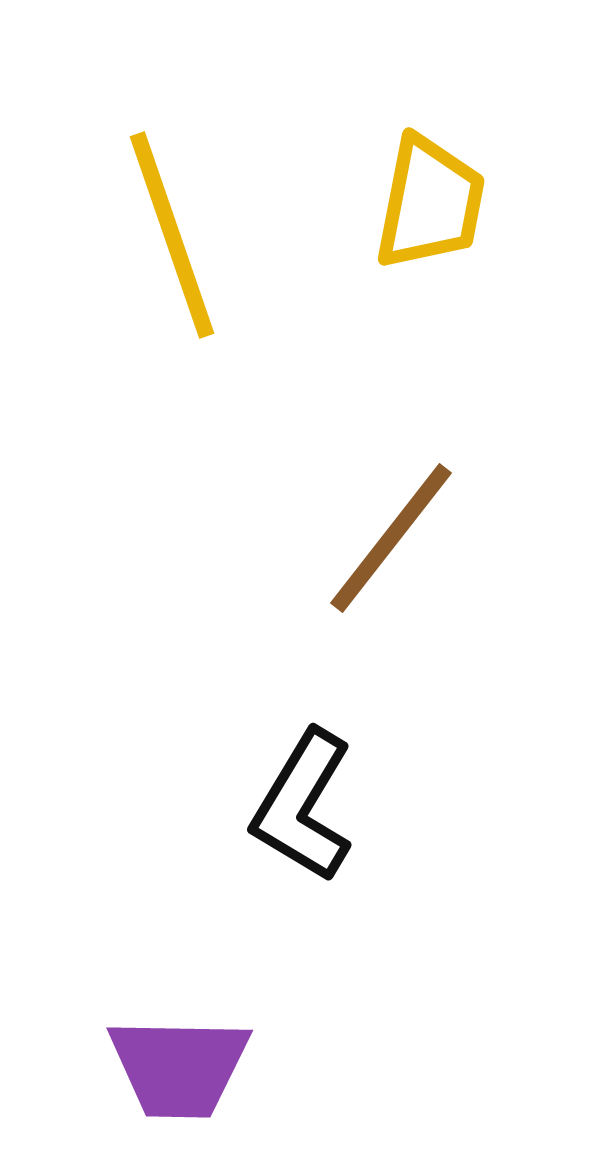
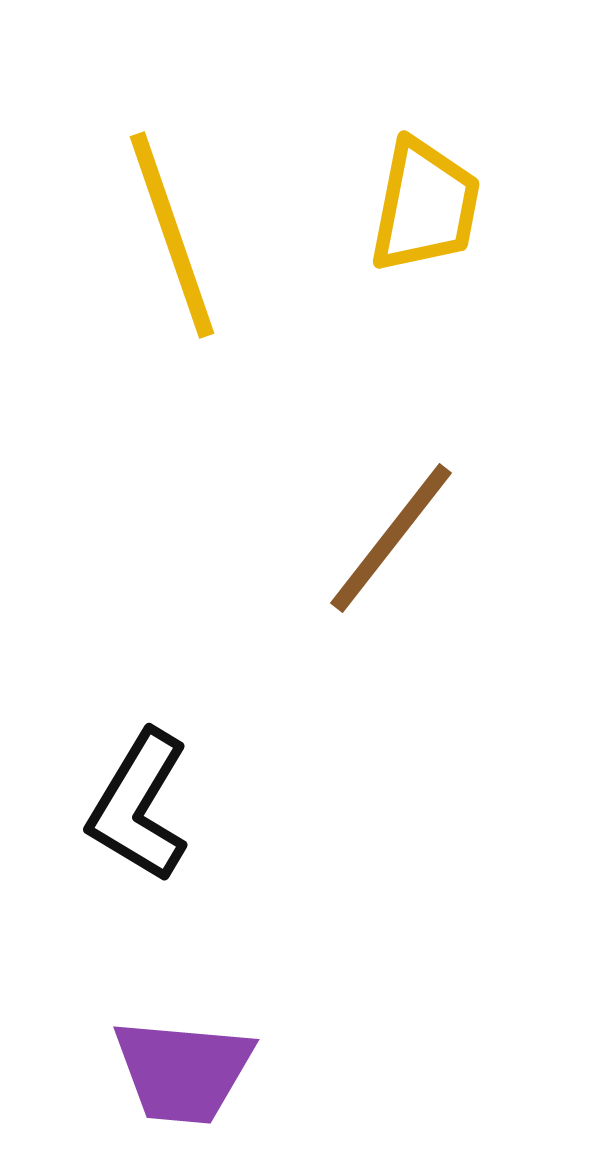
yellow trapezoid: moved 5 px left, 3 px down
black L-shape: moved 164 px left
purple trapezoid: moved 4 px right, 4 px down; rotated 4 degrees clockwise
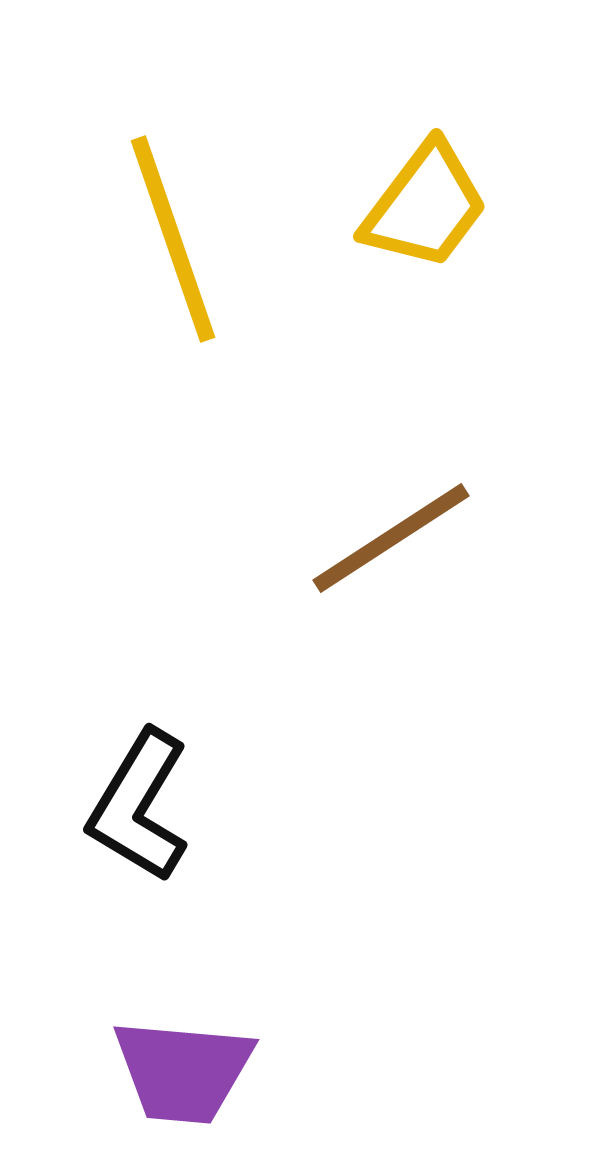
yellow trapezoid: rotated 26 degrees clockwise
yellow line: moved 1 px right, 4 px down
brown line: rotated 19 degrees clockwise
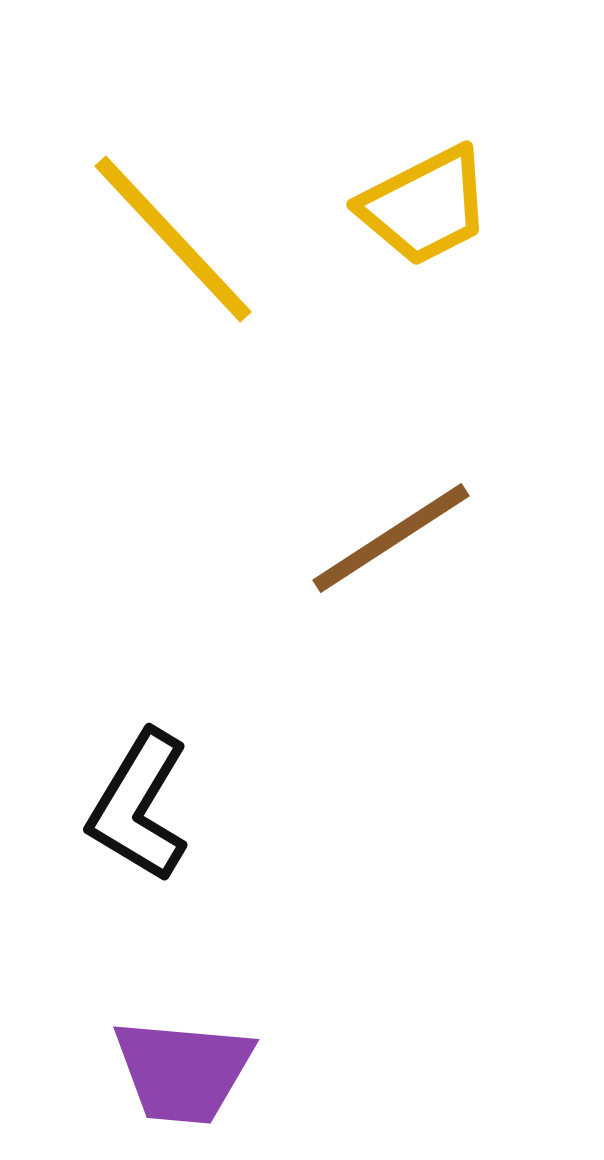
yellow trapezoid: rotated 26 degrees clockwise
yellow line: rotated 24 degrees counterclockwise
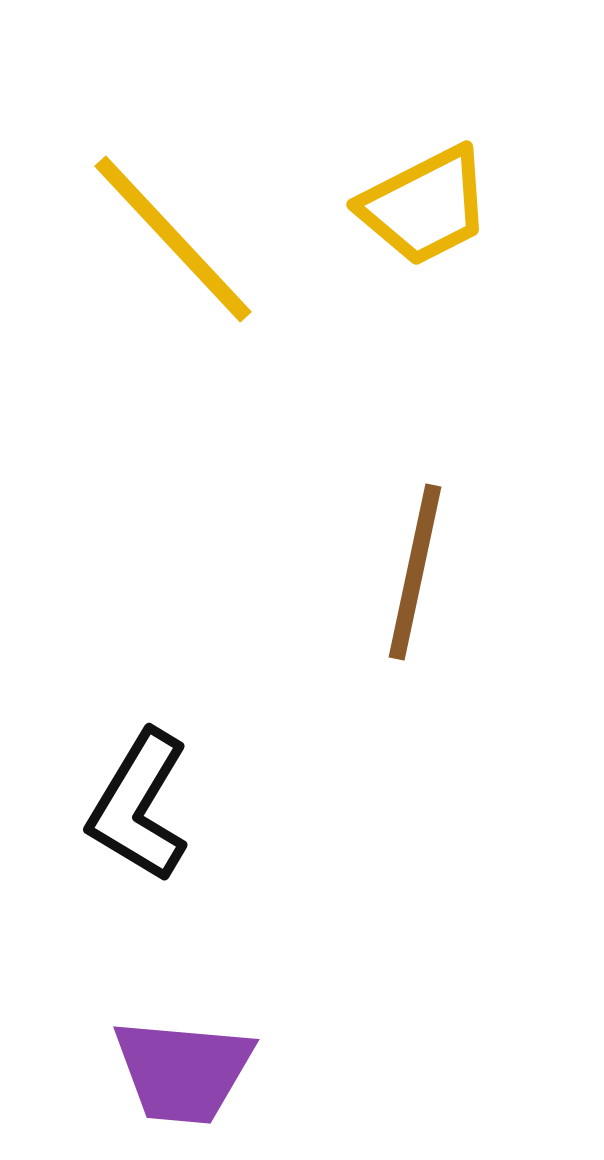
brown line: moved 24 px right, 34 px down; rotated 45 degrees counterclockwise
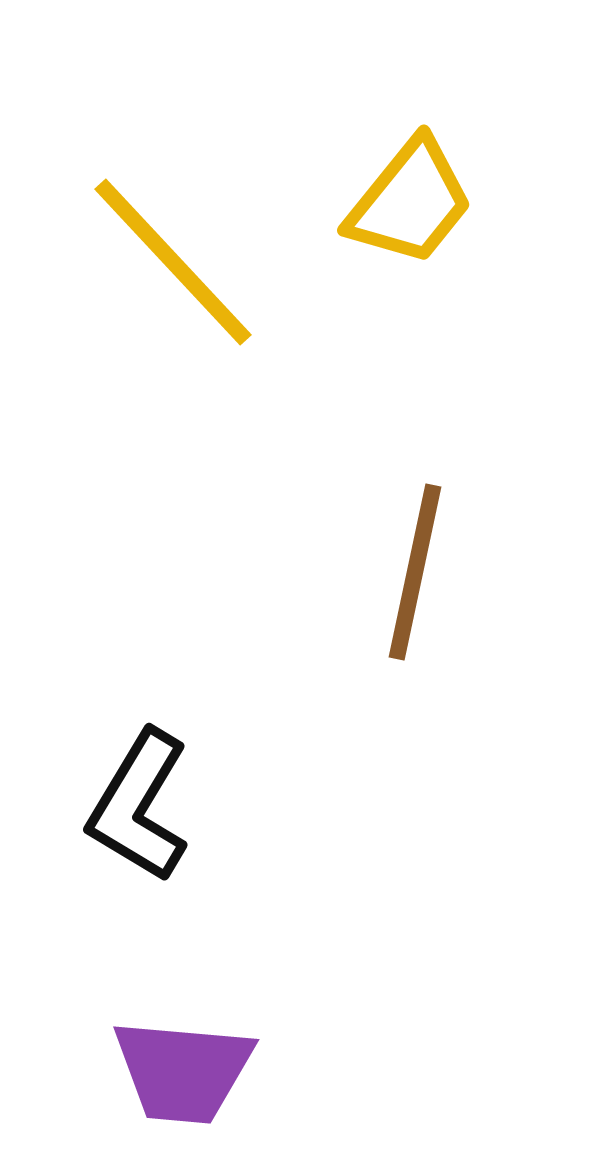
yellow trapezoid: moved 15 px left, 4 px up; rotated 24 degrees counterclockwise
yellow line: moved 23 px down
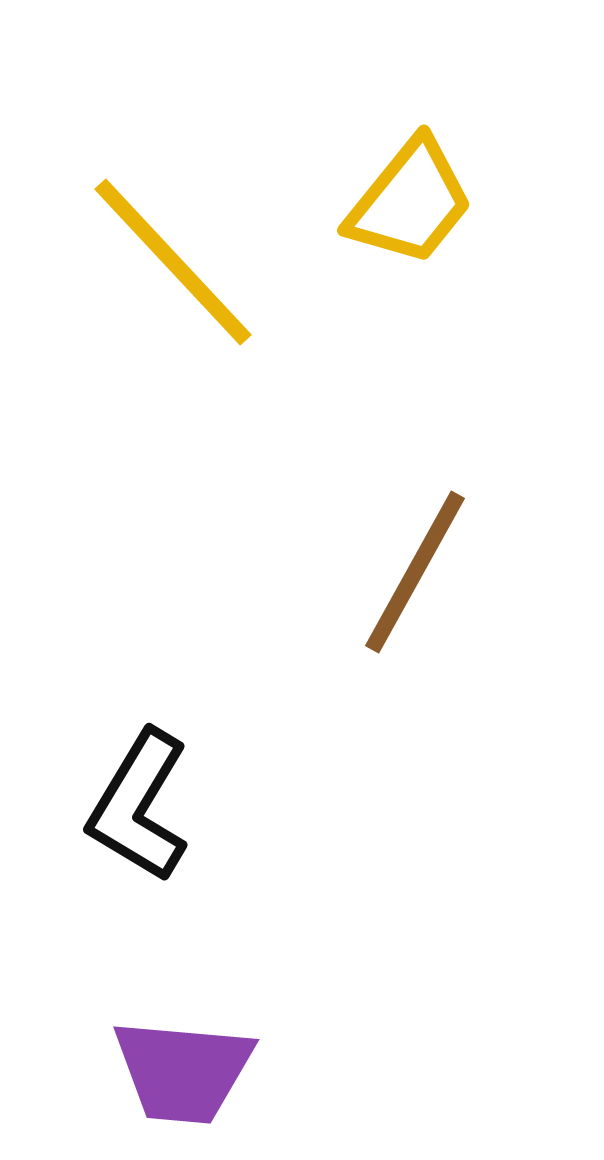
brown line: rotated 17 degrees clockwise
